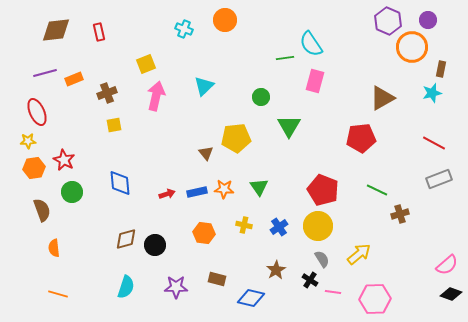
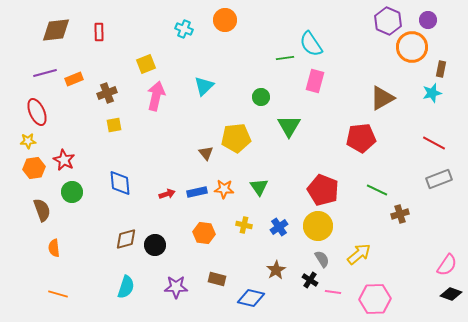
red rectangle at (99, 32): rotated 12 degrees clockwise
pink semicircle at (447, 265): rotated 15 degrees counterclockwise
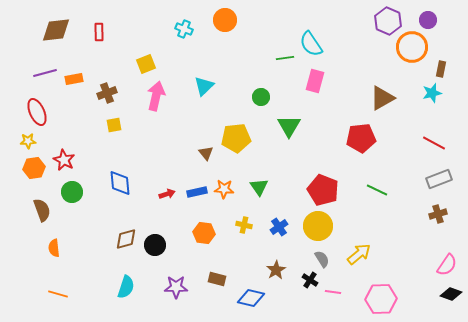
orange rectangle at (74, 79): rotated 12 degrees clockwise
brown cross at (400, 214): moved 38 px right
pink hexagon at (375, 299): moved 6 px right
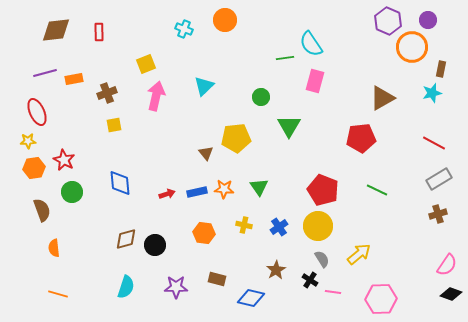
gray rectangle at (439, 179): rotated 10 degrees counterclockwise
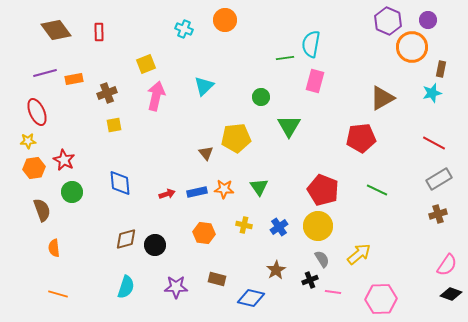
brown diamond at (56, 30): rotated 60 degrees clockwise
cyan semicircle at (311, 44): rotated 44 degrees clockwise
black cross at (310, 280): rotated 35 degrees clockwise
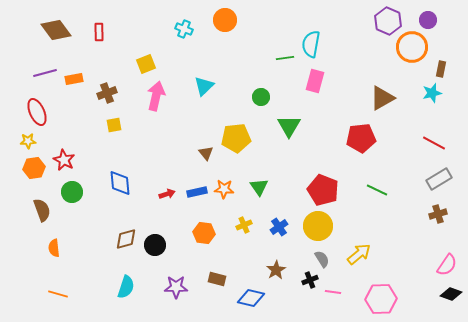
yellow cross at (244, 225): rotated 35 degrees counterclockwise
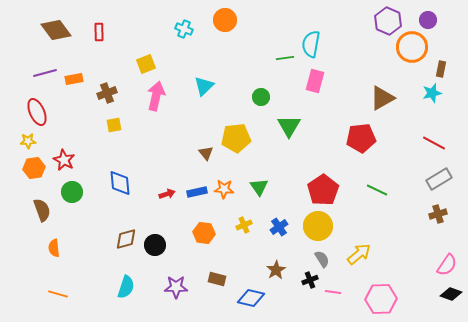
red pentagon at (323, 190): rotated 16 degrees clockwise
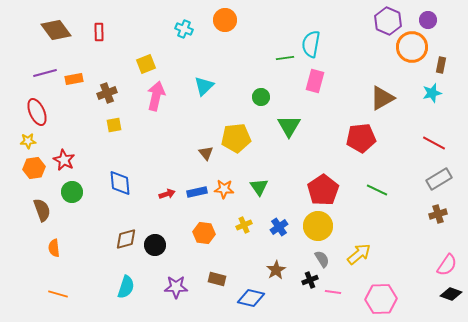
brown rectangle at (441, 69): moved 4 px up
